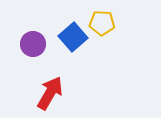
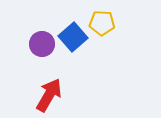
purple circle: moved 9 px right
red arrow: moved 1 px left, 2 px down
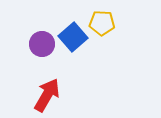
red arrow: moved 2 px left
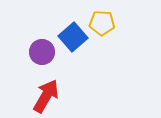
purple circle: moved 8 px down
red arrow: moved 1 px left, 1 px down
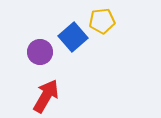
yellow pentagon: moved 2 px up; rotated 10 degrees counterclockwise
purple circle: moved 2 px left
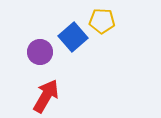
yellow pentagon: rotated 10 degrees clockwise
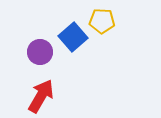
red arrow: moved 5 px left
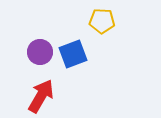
blue square: moved 17 px down; rotated 20 degrees clockwise
